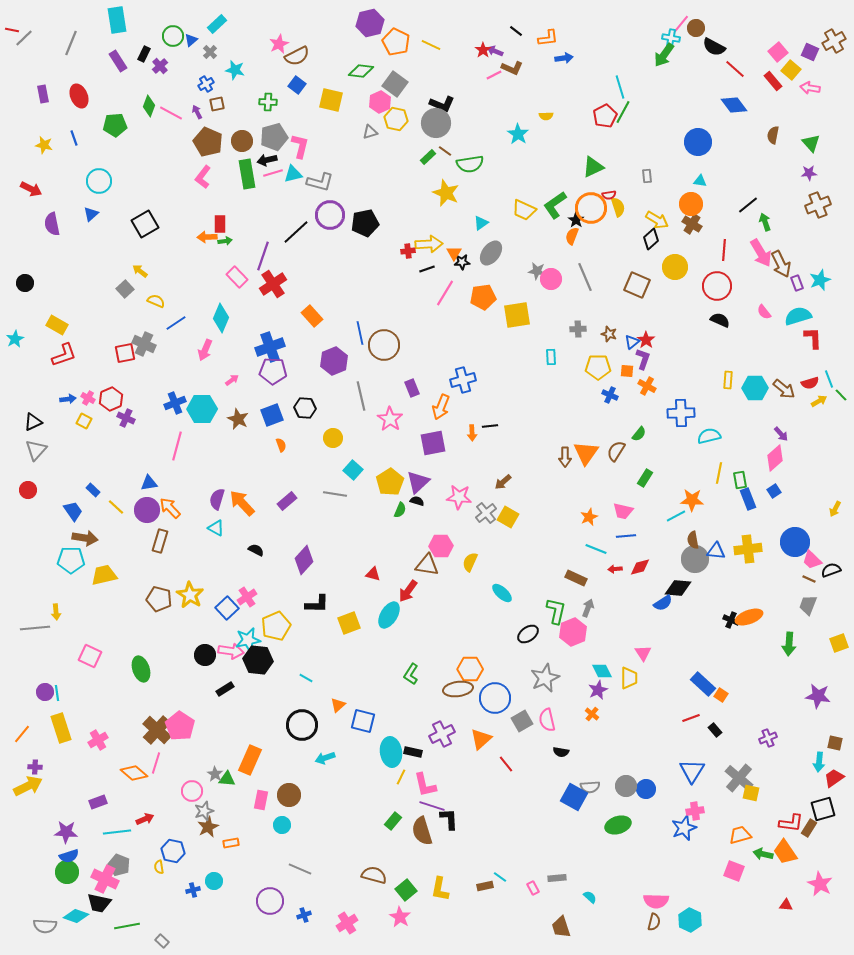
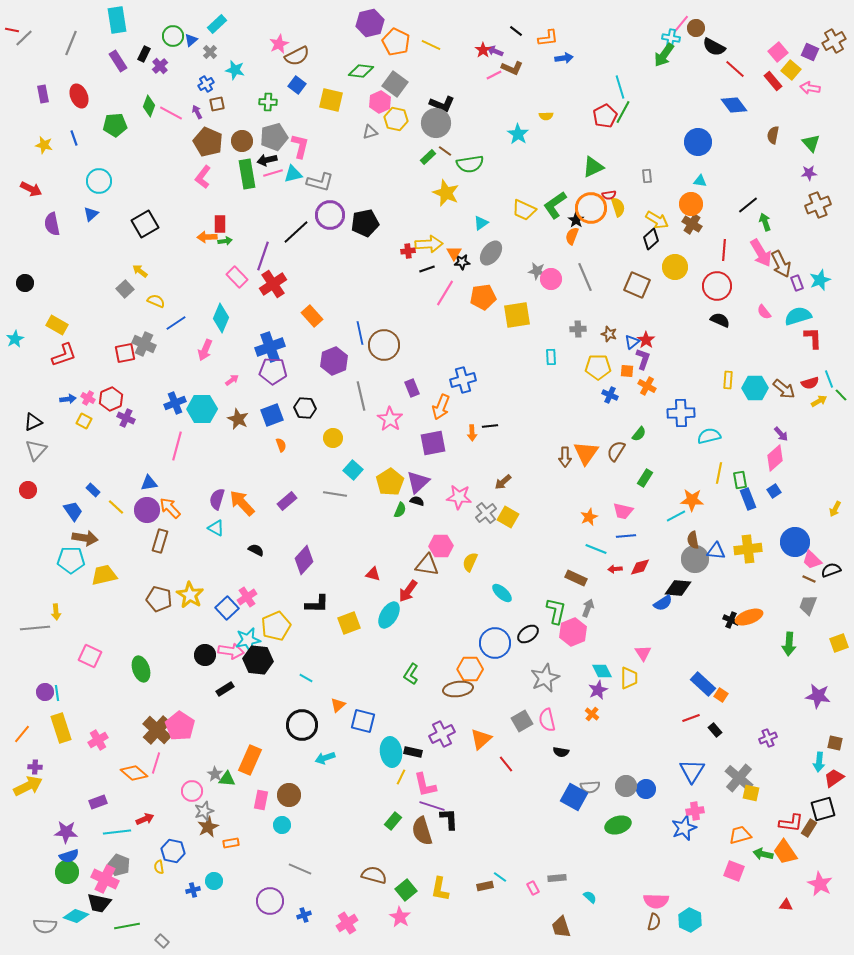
blue circle at (495, 698): moved 55 px up
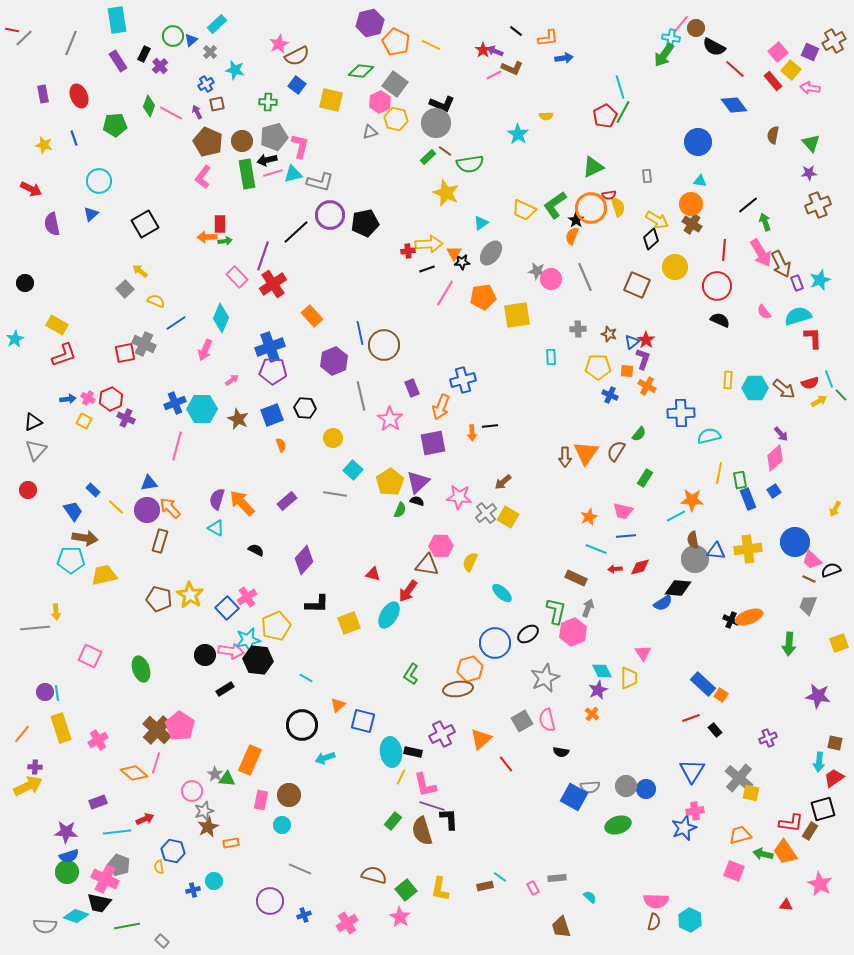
orange hexagon at (470, 669): rotated 15 degrees counterclockwise
brown rectangle at (809, 828): moved 1 px right, 3 px down
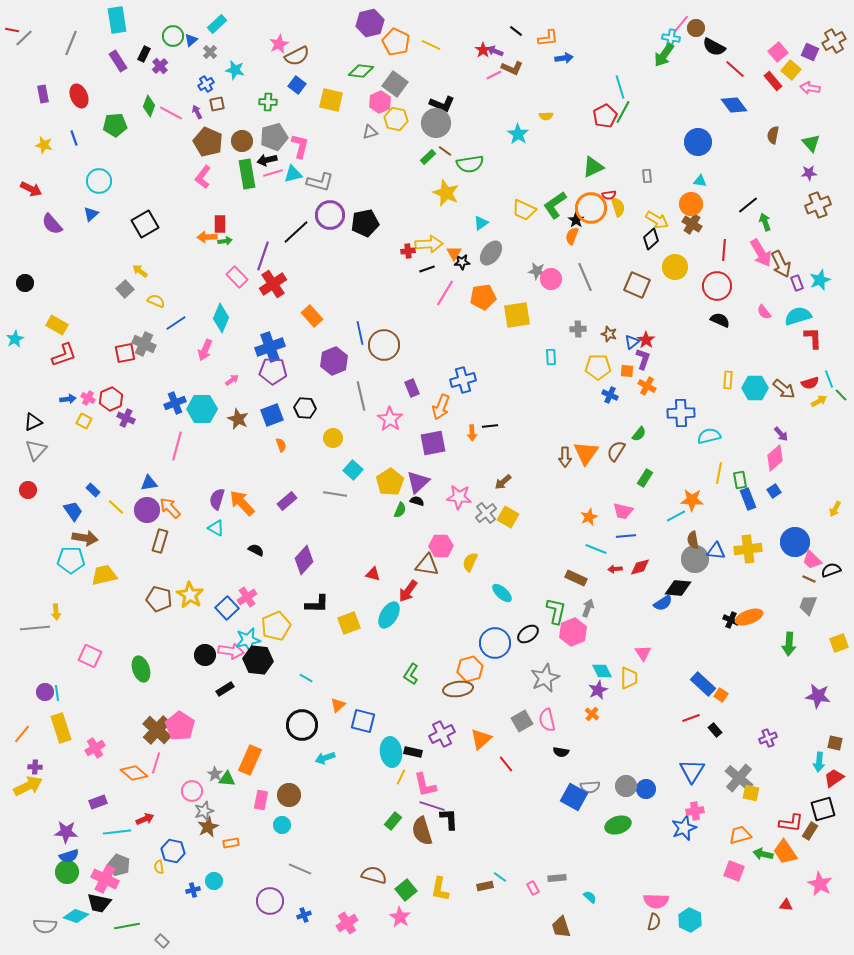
purple semicircle at (52, 224): rotated 30 degrees counterclockwise
pink cross at (98, 740): moved 3 px left, 8 px down
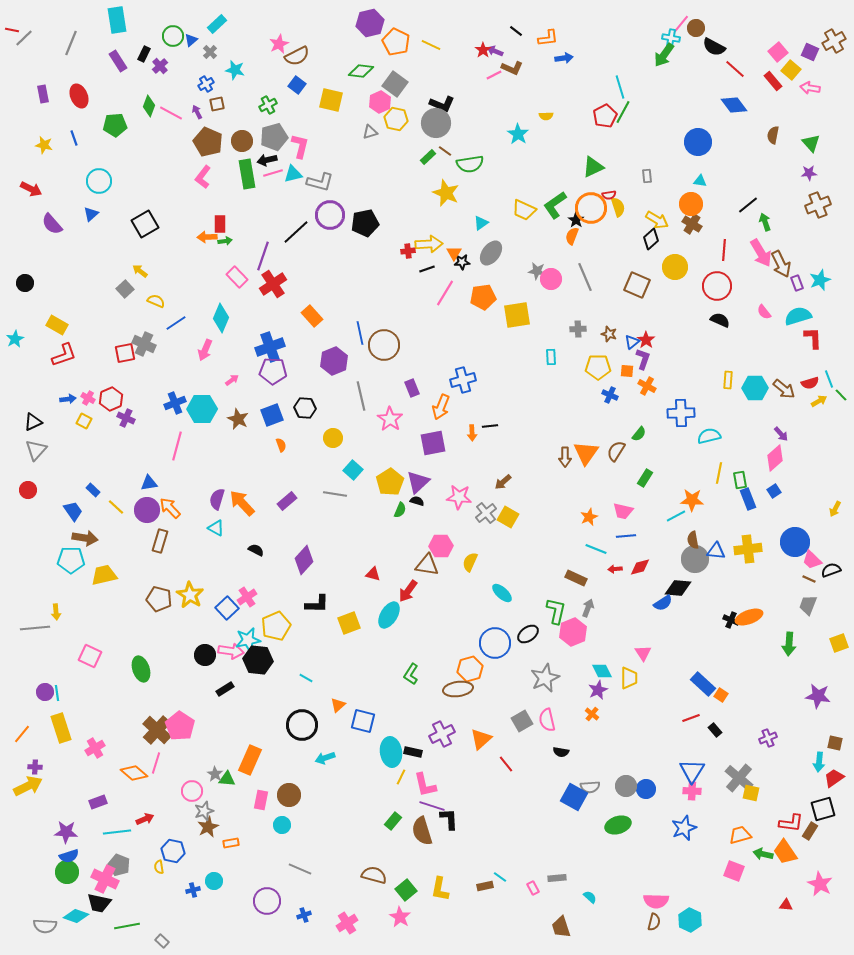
green cross at (268, 102): moved 3 px down; rotated 30 degrees counterclockwise
pink cross at (695, 811): moved 3 px left, 20 px up; rotated 12 degrees clockwise
purple circle at (270, 901): moved 3 px left
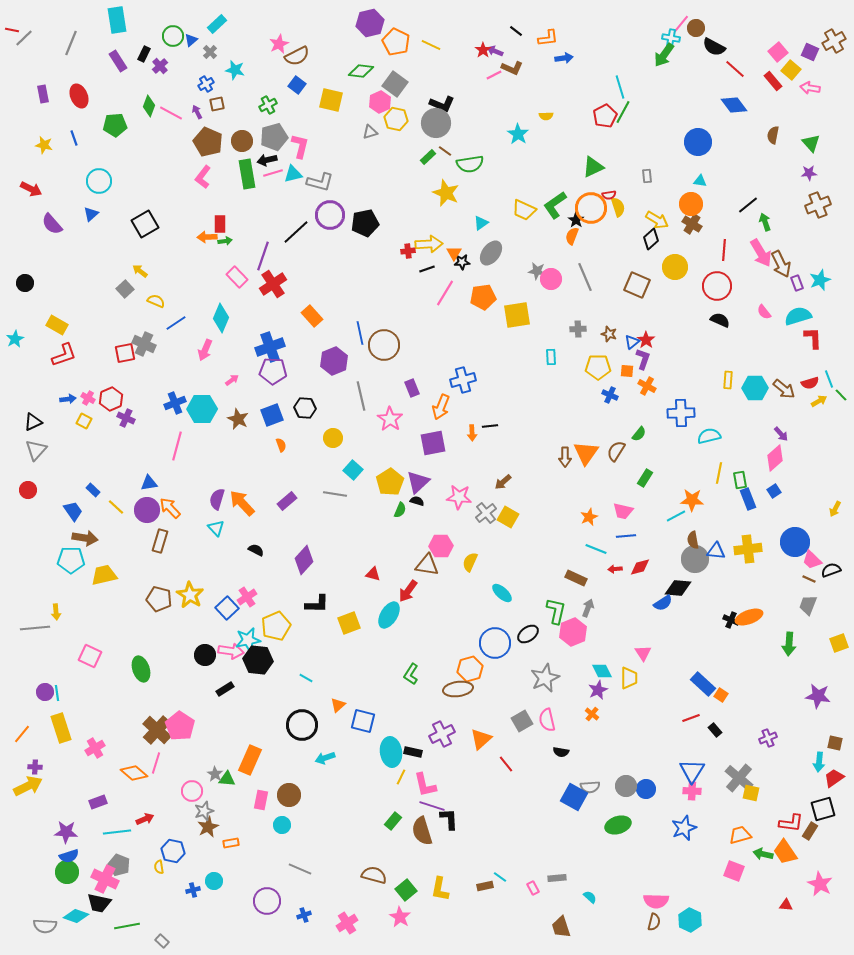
cyan triangle at (216, 528): rotated 18 degrees clockwise
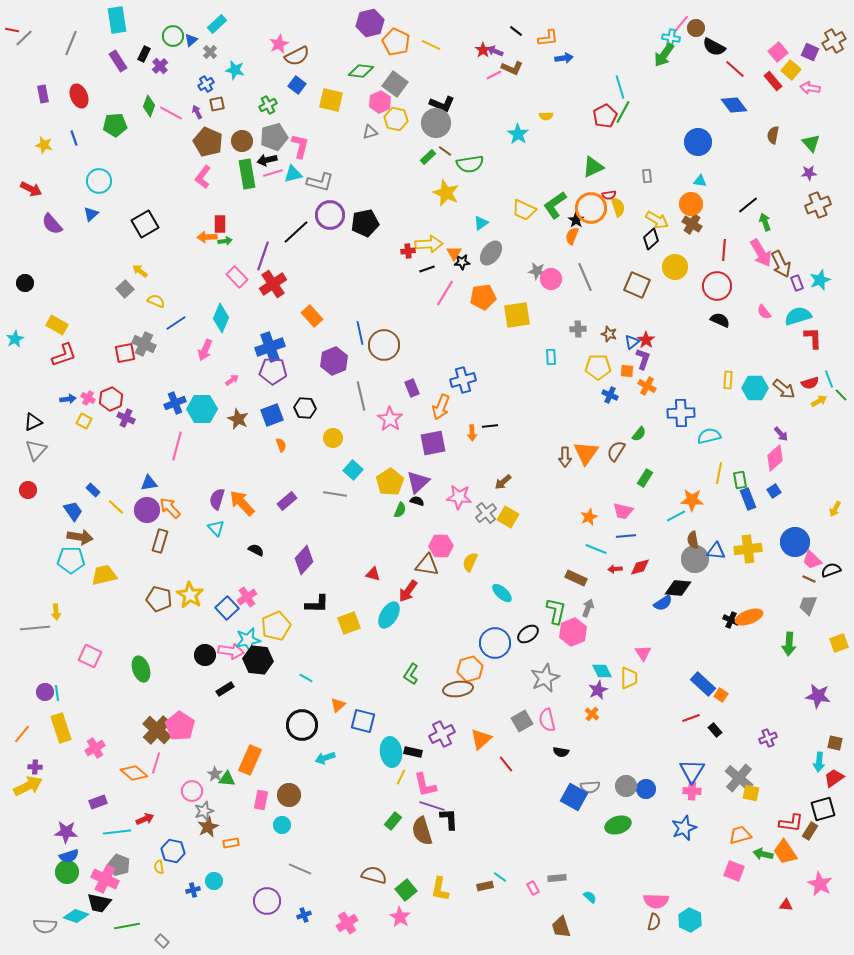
brown arrow at (85, 538): moved 5 px left, 1 px up
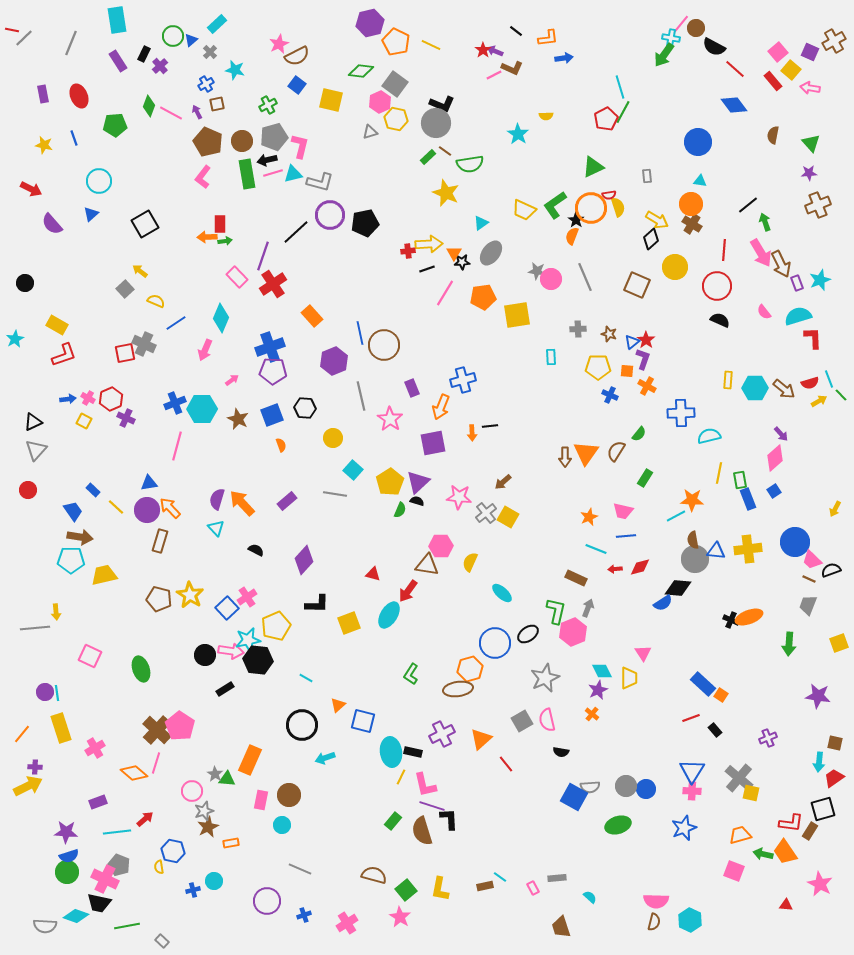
red pentagon at (605, 116): moved 1 px right, 3 px down
red arrow at (145, 819): rotated 18 degrees counterclockwise
